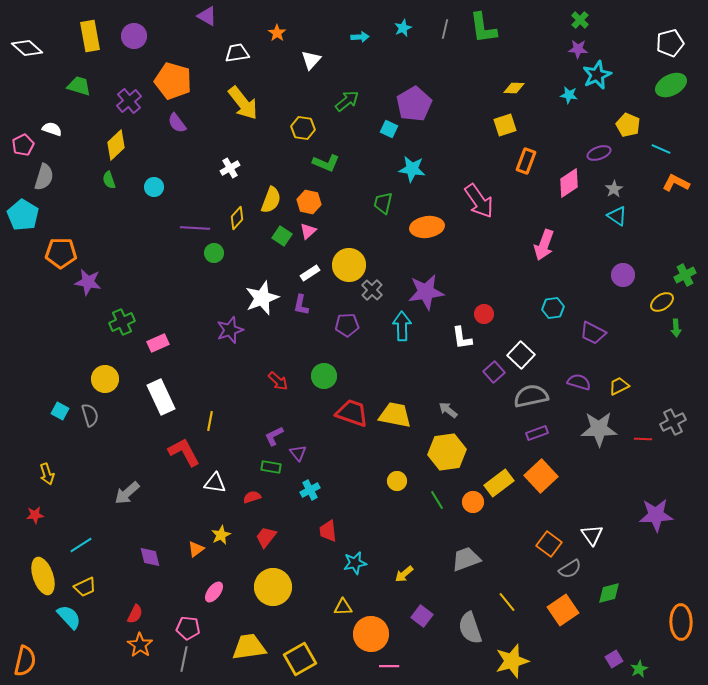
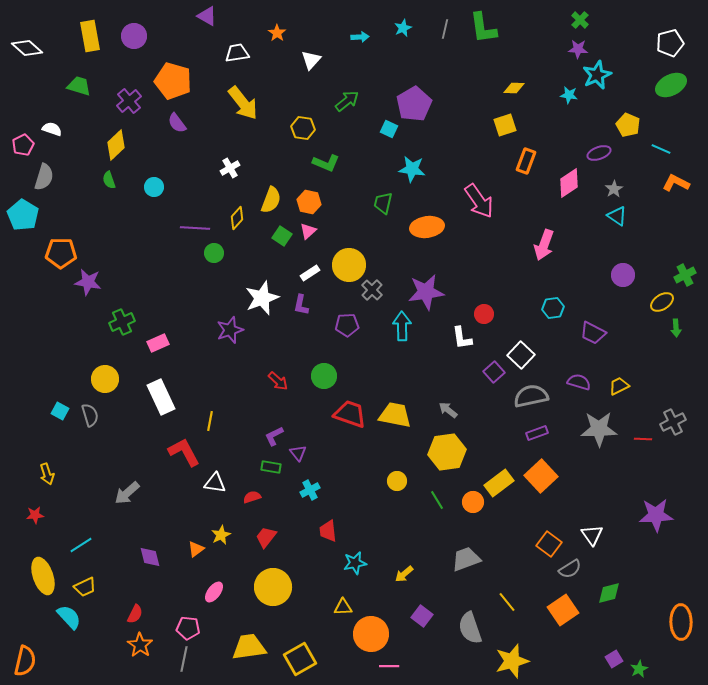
red trapezoid at (352, 413): moved 2 px left, 1 px down
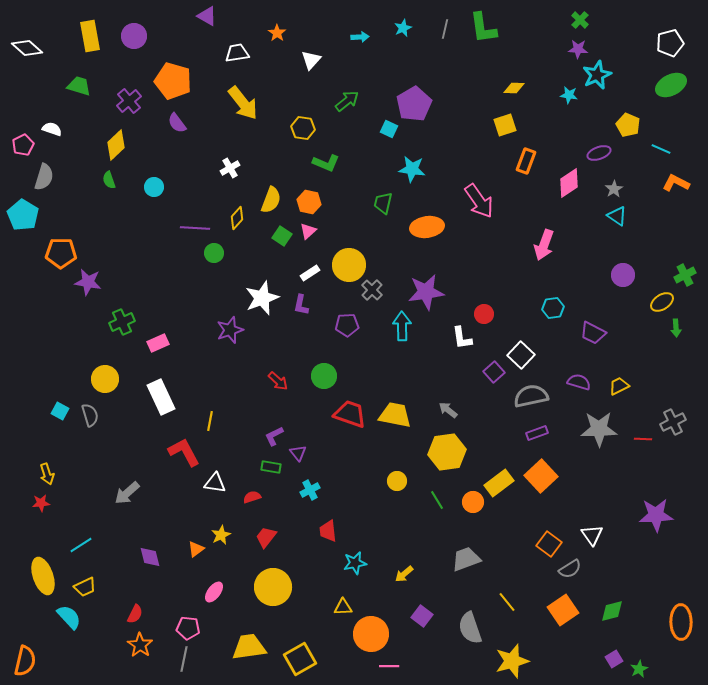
red star at (35, 515): moved 6 px right, 12 px up
green diamond at (609, 593): moved 3 px right, 18 px down
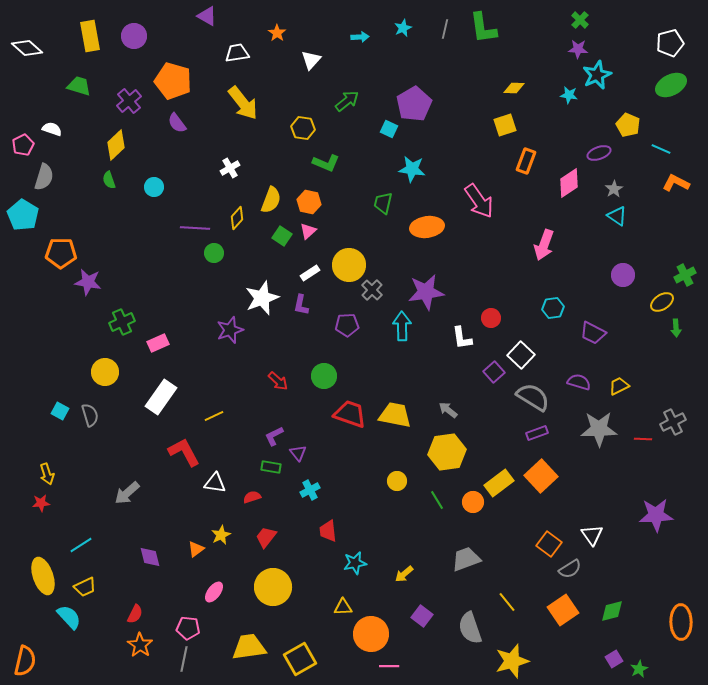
red circle at (484, 314): moved 7 px right, 4 px down
yellow circle at (105, 379): moved 7 px up
gray semicircle at (531, 396): moved 2 px right, 1 px down; rotated 44 degrees clockwise
white rectangle at (161, 397): rotated 60 degrees clockwise
yellow line at (210, 421): moved 4 px right, 5 px up; rotated 54 degrees clockwise
